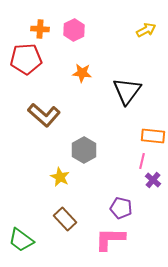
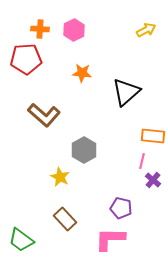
black triangle: moved 1 px left, 1 px down; rotated 12 degrees clockwise
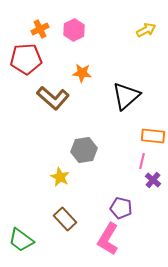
orange cross: rotated 30 degrees counterclockwise
black triangle: moved 4 px down
brown L-shape: moved 9 px right, 17 px up
gray hexagon: rotated 20 degrees clockwise
pink L-shape: moved 2 px left; rotated 60 degrees counterclockwise
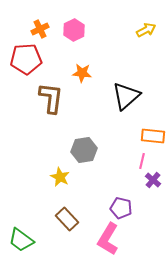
brown L-shape: moved 2 px left; rotated 124 degrees counterclockwise
brown rectangle: moved 2 px right
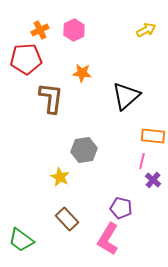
orange cross: moved 1 px down
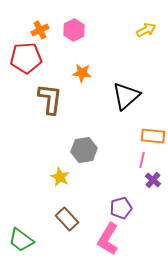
red pentagon: moved 1 px up
brown L-shape: moved 1 px left, 1 px down
pink line: moved 1 px up
purple pentagon: rotated 30 degrees counterclockwise
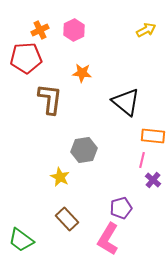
black triangle: moved 6 px down; rotated 40 degrees counterclockwise
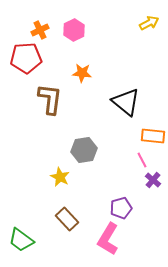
yellow arrow: moved 3 px right, 7 px up
pink line: rotated 42 degrees counterclockwise
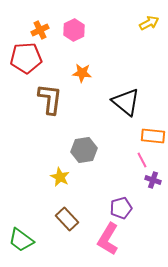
purple cross: rotated 21 degrees counterclockwise
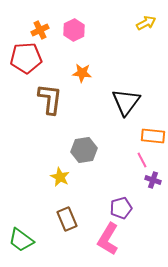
yellow arrow: moved 3 px left
black triangle: rotated 28 degrees clockwise
brown rectangle: rotated 20 degrees clockwise
